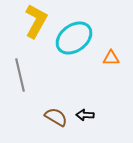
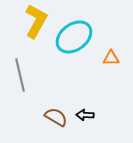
cyan ellipse: moved 1 px up
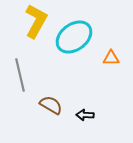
brown semicircle: moved 5 px left, 12 px up
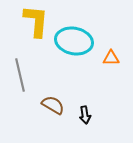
yellow L-shape: rotated 24 degrees counterclockwise
cyan ellipse: moved 4 px down; rotated 48 degrees clockwise
brown semicircle: moved 2 px right
black arrow: rotated 102 degrees counterclockwise
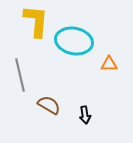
orange triangle: moved 2 px left, 6 px down
brown semicircle: moved 4 px left
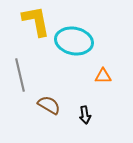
yellow L-shape: rotated 16 degrees counterclockwise
orange triangle: moved 6 px left, 12 px down
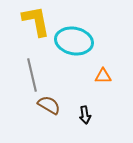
gray line: moved 12 px right
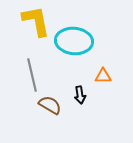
cyan ellipse: rotated 6 degrees counterclockwise
brown semicircle: moved 1 px right
black arrow: moved 5 px left, 20 px up
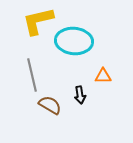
yellow L-shape: moved 2 px right; rotated 92 degrees counterclockwise
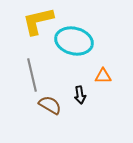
cyan ellipse: rotated 9 degrees clockwise
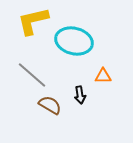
yellow L-shape: moved 5 px left
gray line: rotated 36 degrees counterclockwise
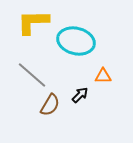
yellow L-shape: moved 1 px down; rotated 12 degrees clockwise
cyan ellipse: moved 2 px right
black arrow: rotated 126 degrees counterclockwise
brown semicircle: rotated 90 degrees clockwise
